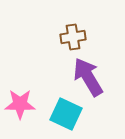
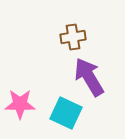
purple arrow: moved 1 px right
cyan square: moved 1 px up
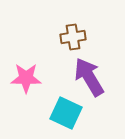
pink star: moved 6 px right, 26 px up
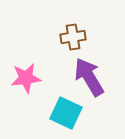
pink star: rotated 8 degrees counterclockwise
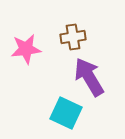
pink star: moved 29 px up
